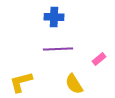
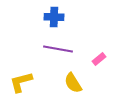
purple line: rotated 12 degrees clockwise
yellow semicircle: moved 1 px left, 1 px up
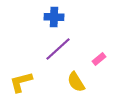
purple line: rotated 52 degrees counterclockwise
yellow semicircle: moved 3 px right, 1 px up
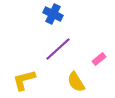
blue cross: moved 1 px left, 3 px up; rotated 24 degrees clockwise
yellow L-shape: moved 3 px right, 2 px up
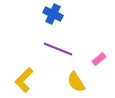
purple line: rotated 64 degrees clockwise
yellow L-shape: rotated 30 degrees counterclockwise
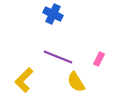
purple line: moved 8 px down
pink rectangle: rotated 24 degrees counterclockwise
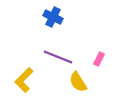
blue cross: moved 3 px down
yellow semicircle: moved 2 px right
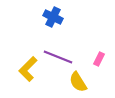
yellow L-shape: moved 4 px right, 11 px up
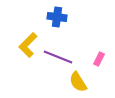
blue cross: moved 4 px right; rotated 18 degrees counterclockwise
yellow L-shape: moved 24 px up
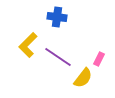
purple line: rotated 12 degrees clockwise
yellow semicircle: moved 5 px right, 4 px up; rotated 110 degrees counterclockwise
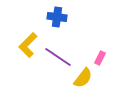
pink rectangle: moved 1 px right, 1 px up
